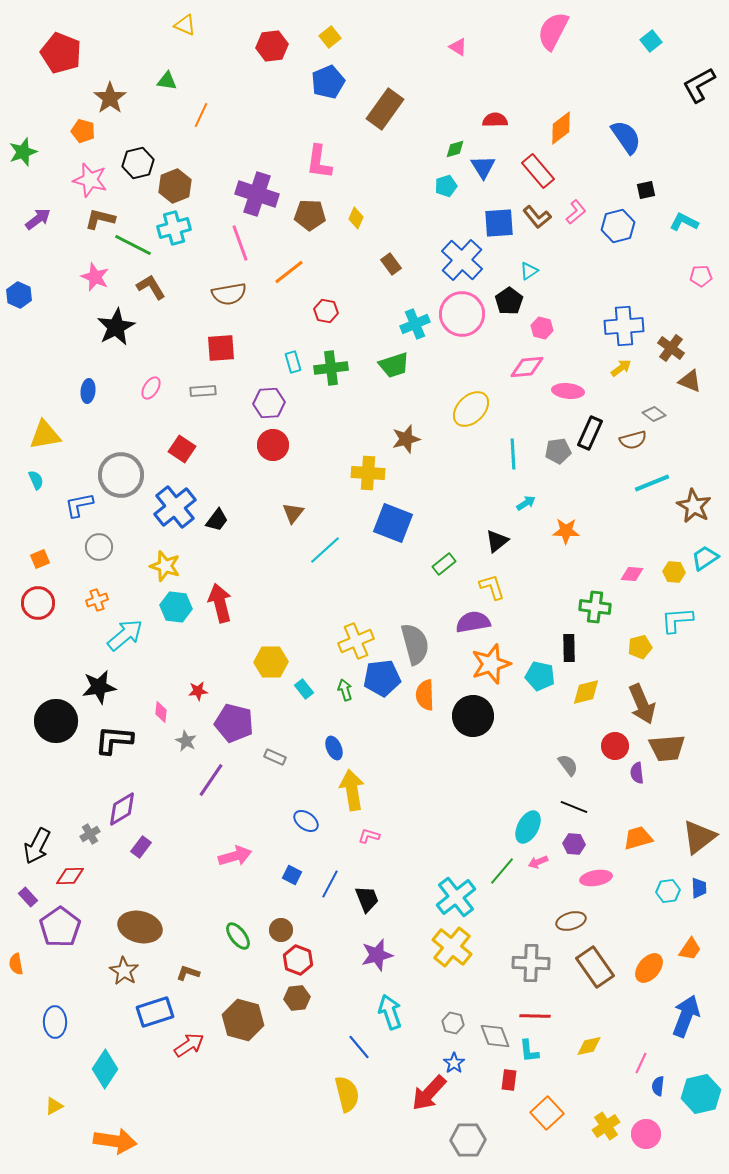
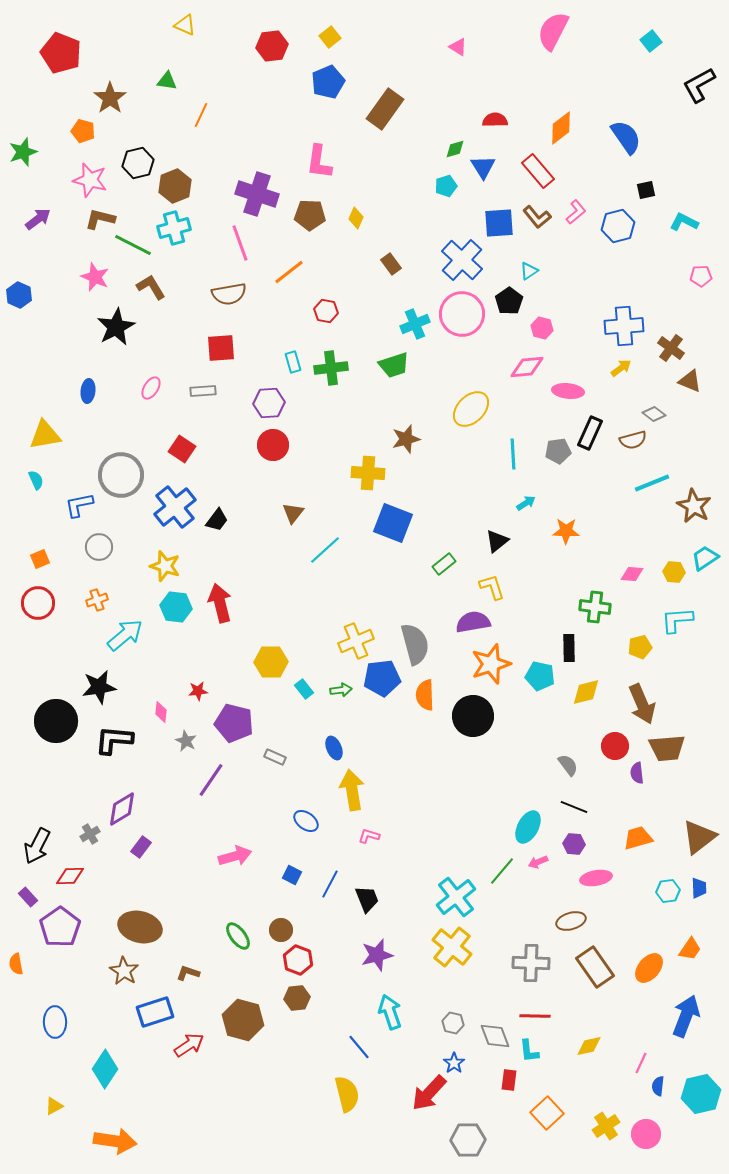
green arrow at (345, 690): moved 4 px left; rotated 100 degrees clockwise
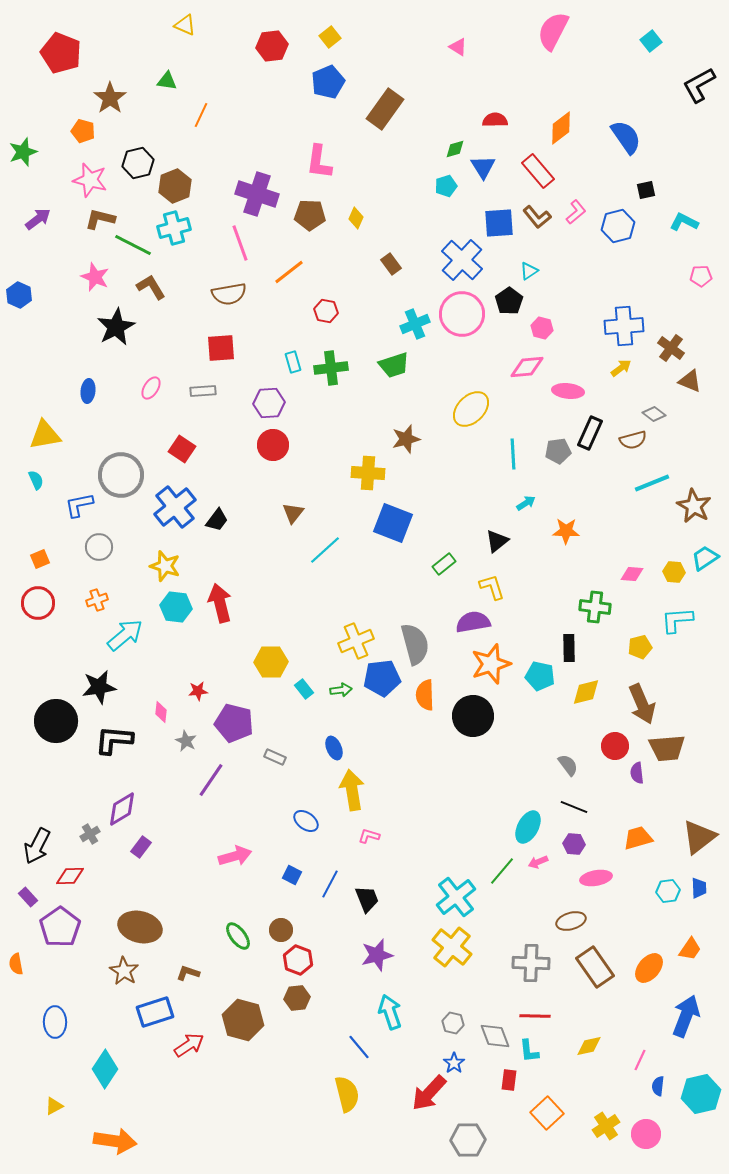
pink line at (641, 1063): moved 1 px left, 3 px up
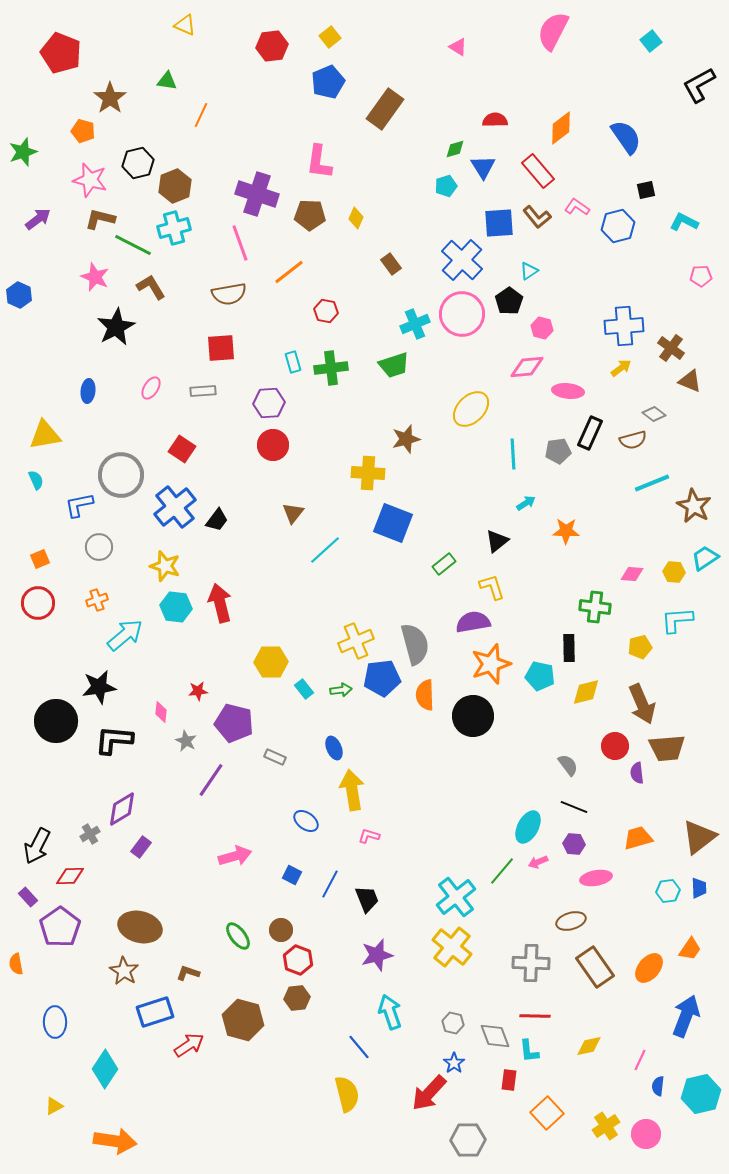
pink L-shape at (576, 212): moved 1 px right, 5 px up; rotated 105 degrees counterclockwise
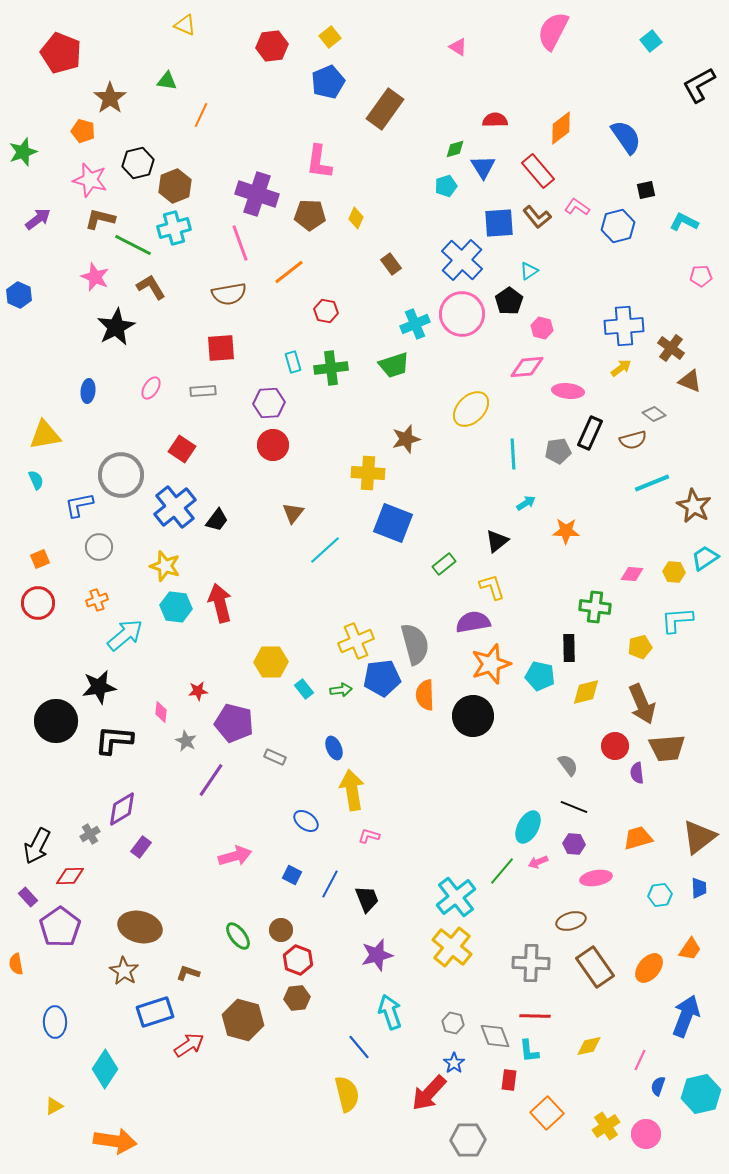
cyan hexagon at (668, 891): moved 8 px left, 4 px down
blue semicircle at (658, 1086): rotated 12 degrees clockwise
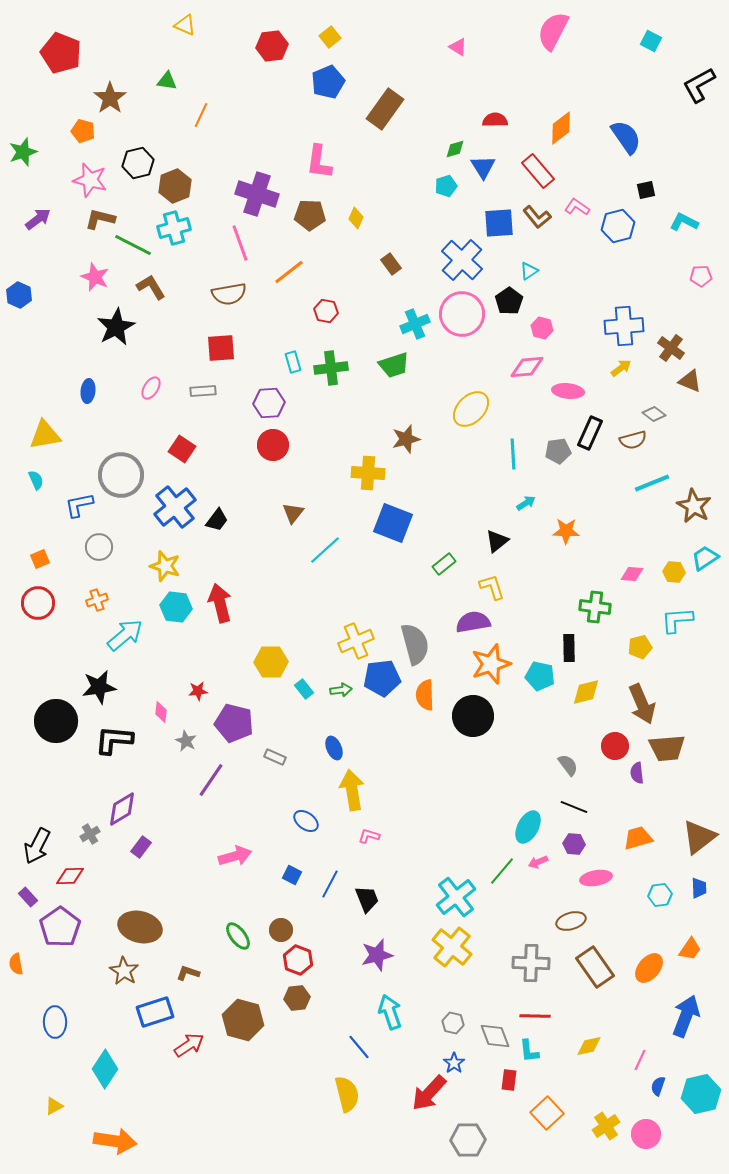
cyan square at (651, 41): rotated 25 degrees counterclockwise
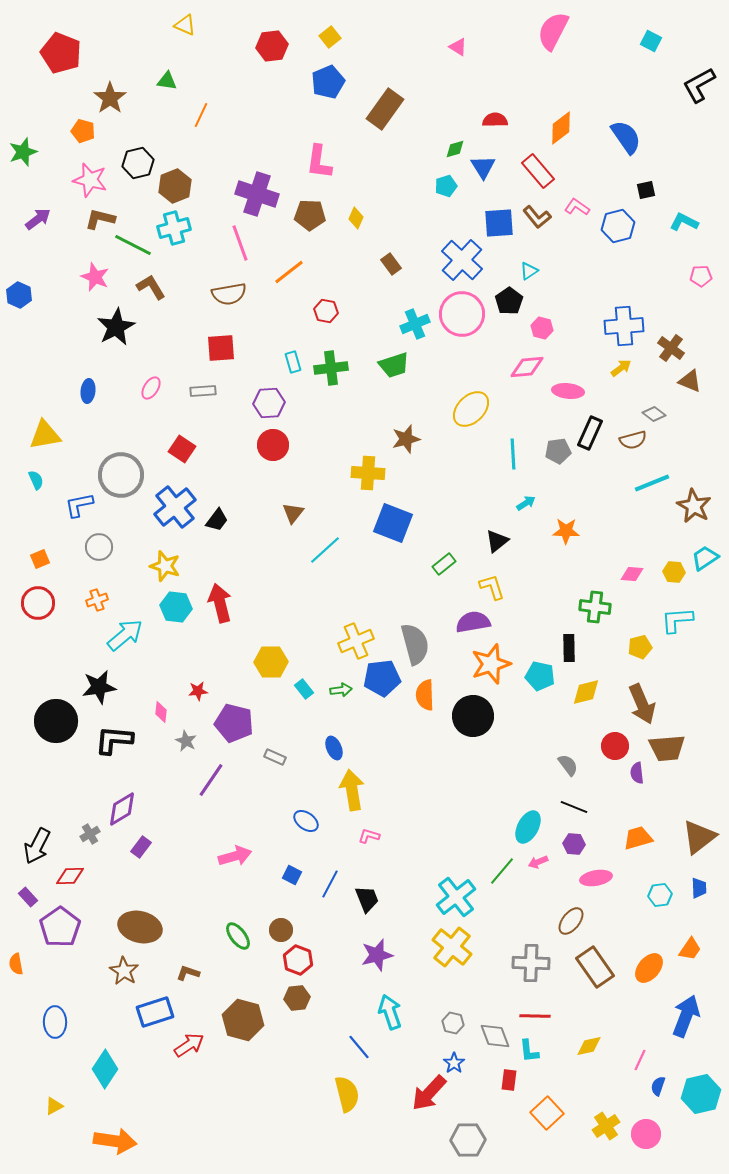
brown ellipse at (571, 921): rotated 36 degrees counterclockwise
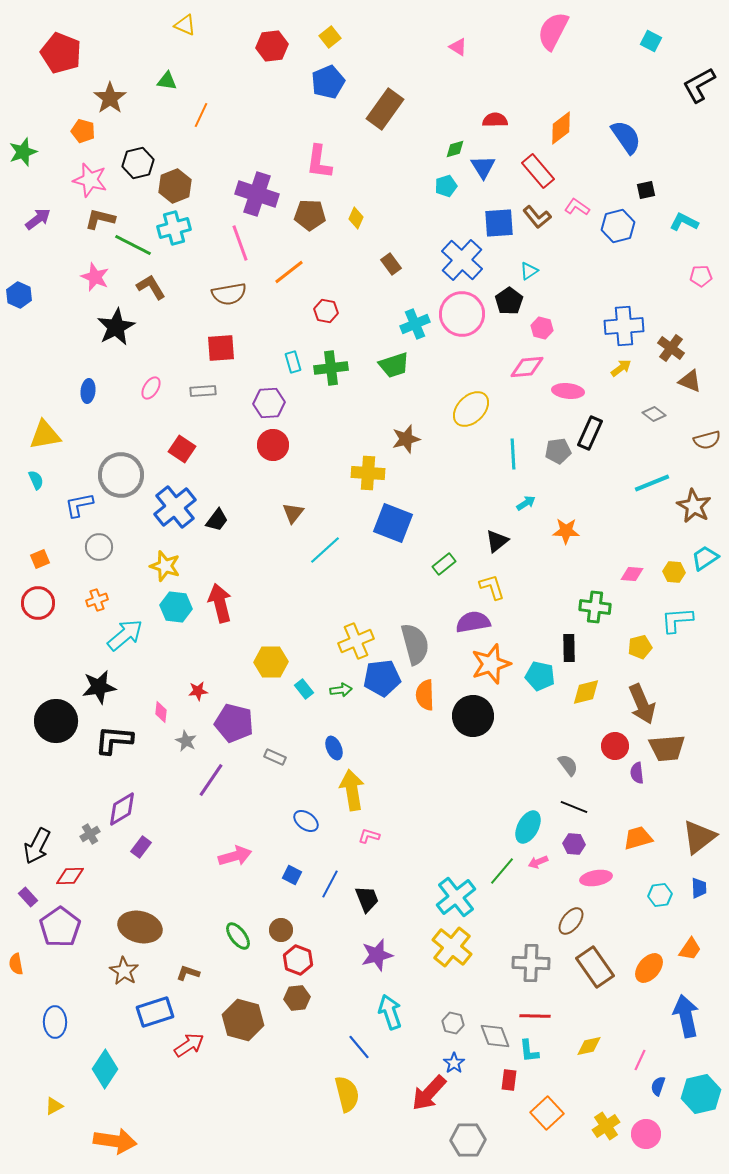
brown semicircle at (633, 440): moved 74 px right
blue arrow at (686, 1016): rotated 33 degrees counterclockwise
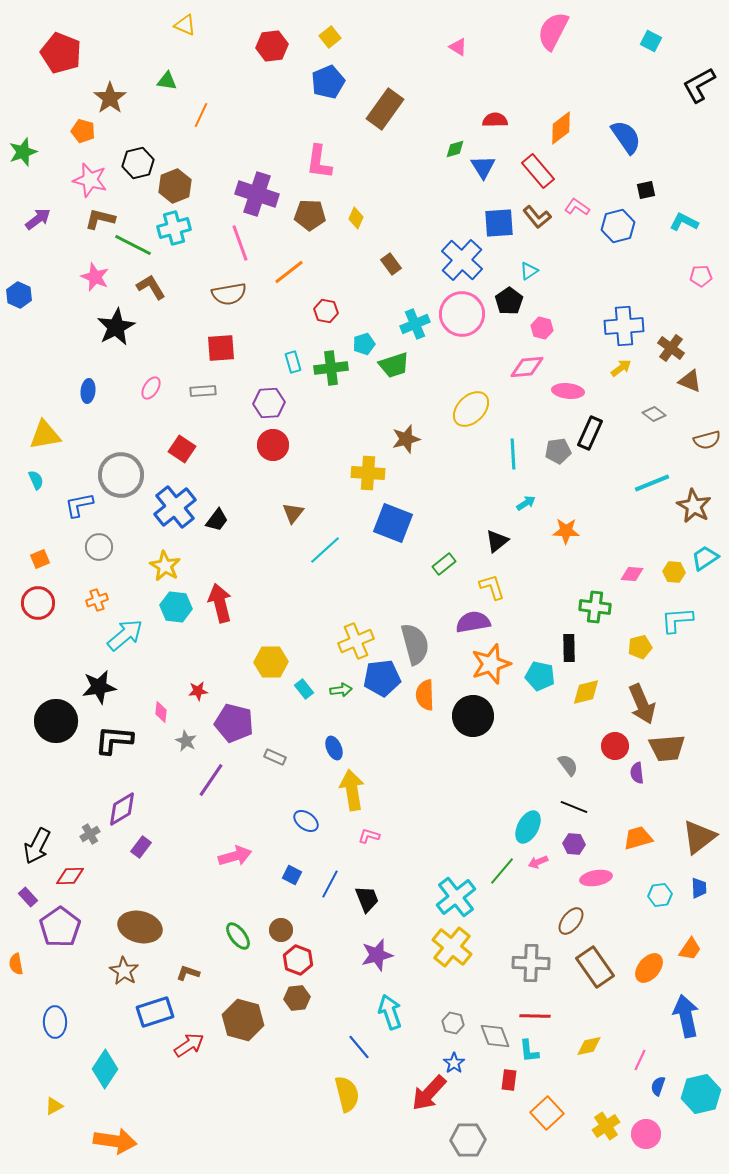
cyan pentagon at (446, 186): moved 82 px left, 158 px down
yellow star at (165, 566): rotated 12 degrees clockwise
